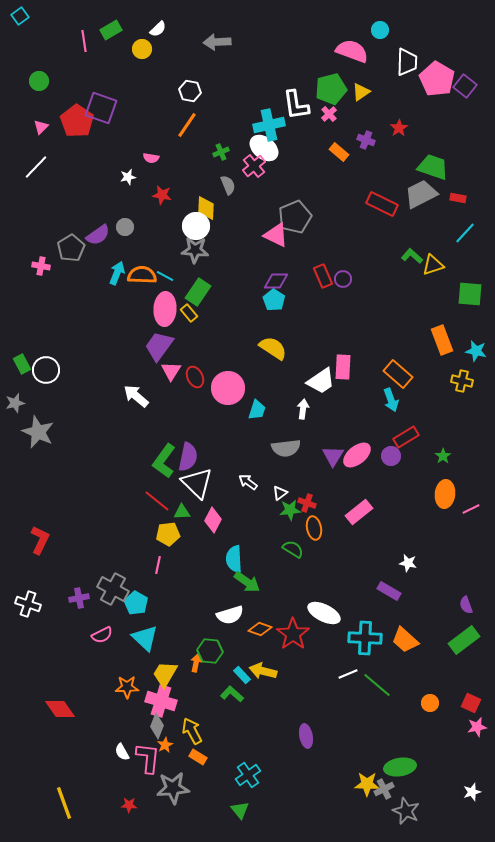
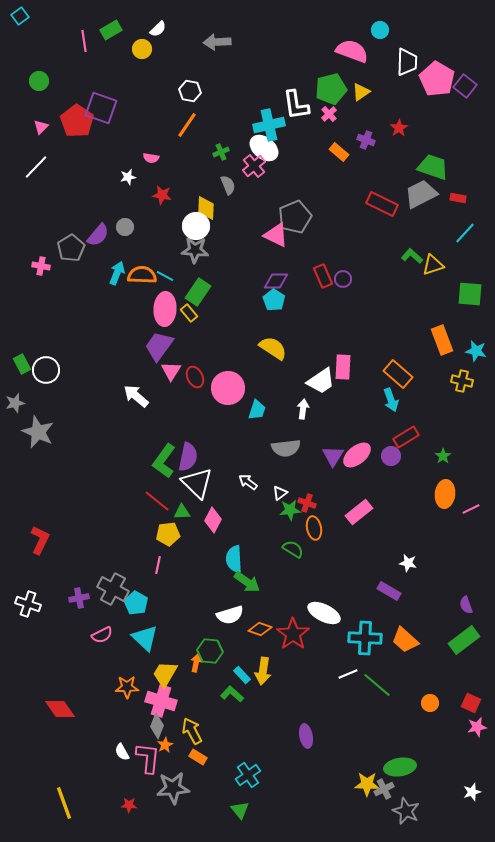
purple semicircle at (98, 235): rotated 15 degrees counterclockwise
yellow arrow at (263, 671): rotated 96 degrees counterclockwise
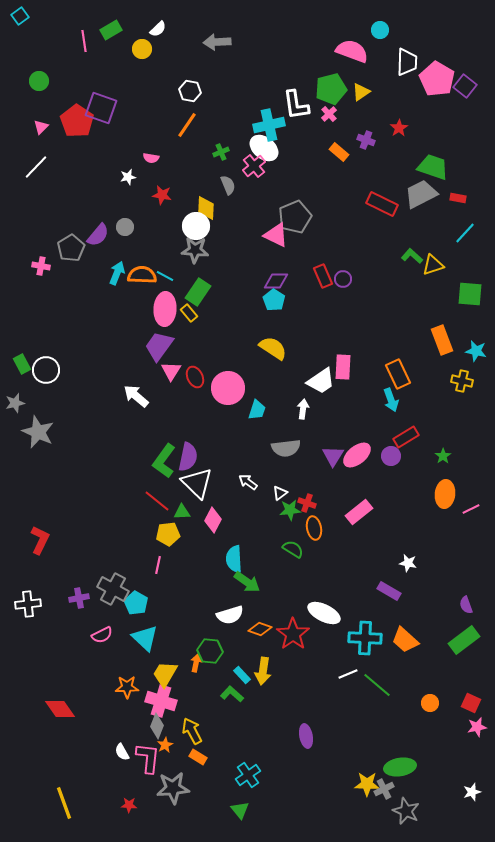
orange rectangle at (398, 374): rotated 24 degrees clockwise
white cross at (28, 604): rotated 25 degrees counterclockwise
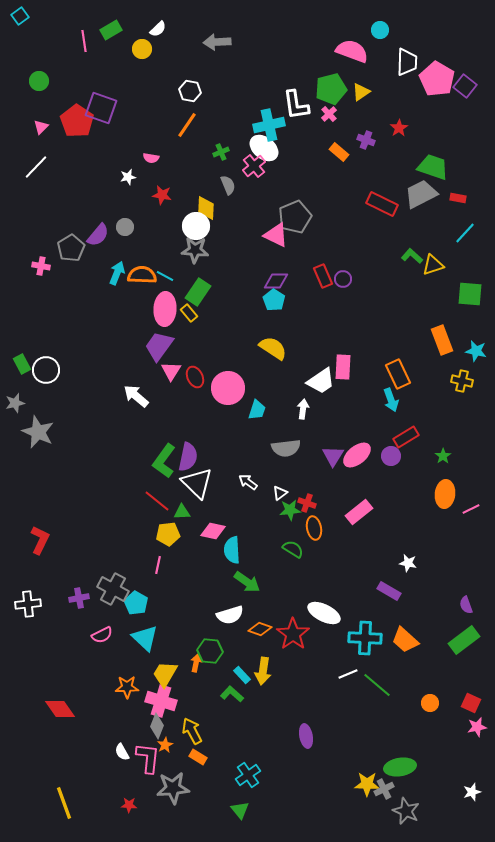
pink diamond at (213, 520): moved 11 px down; rotated 75 degrees clockwise
cyan semicircle at (234, 559): moved 2 px left, 9 px up
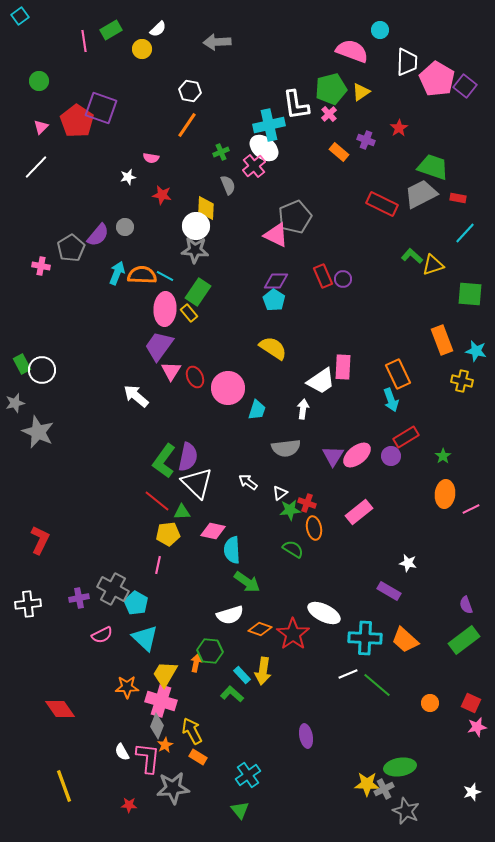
white circle at (46, 370): moved 4 px left
yellow line at (64, 803): moved 17 px up
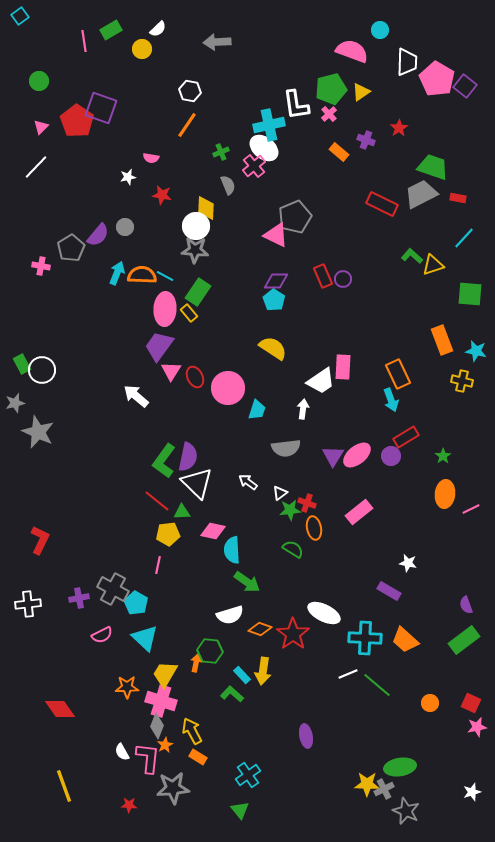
cyan line at (465, 233): moved 1 px left, 5 px down
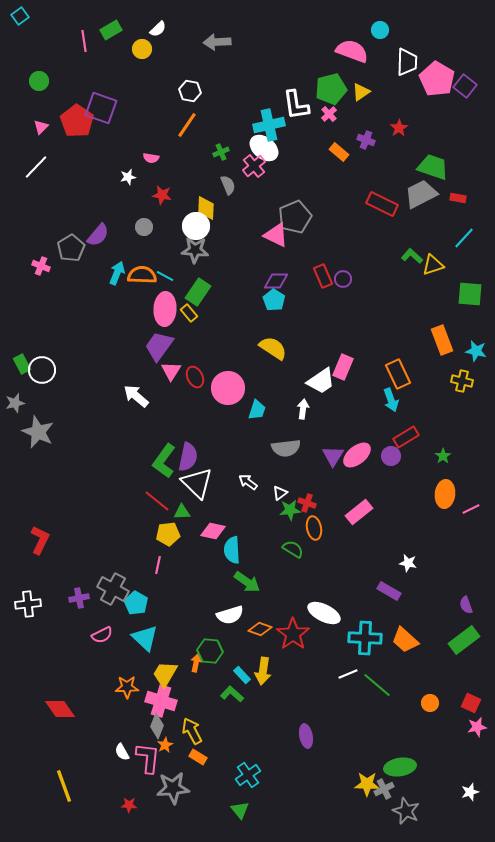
gray circle at (125, 227): moved 19 px right
pink cross at (41, 266): rotated 12 degrees clockwise
pink rectangle at (343, 367): rotated 20 degrees clockwise
white star at (472, 792): moved 2 px left
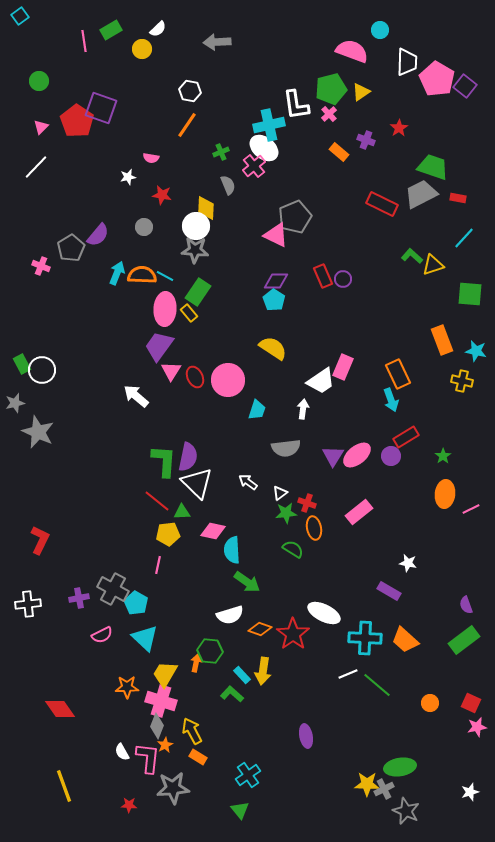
pink circle at (228, 388): moved 8 px up
green L-shape at (164, 461): rotated 148 degrees clockwise
green star at (290, 510): moved 4 px left, 3 px down
